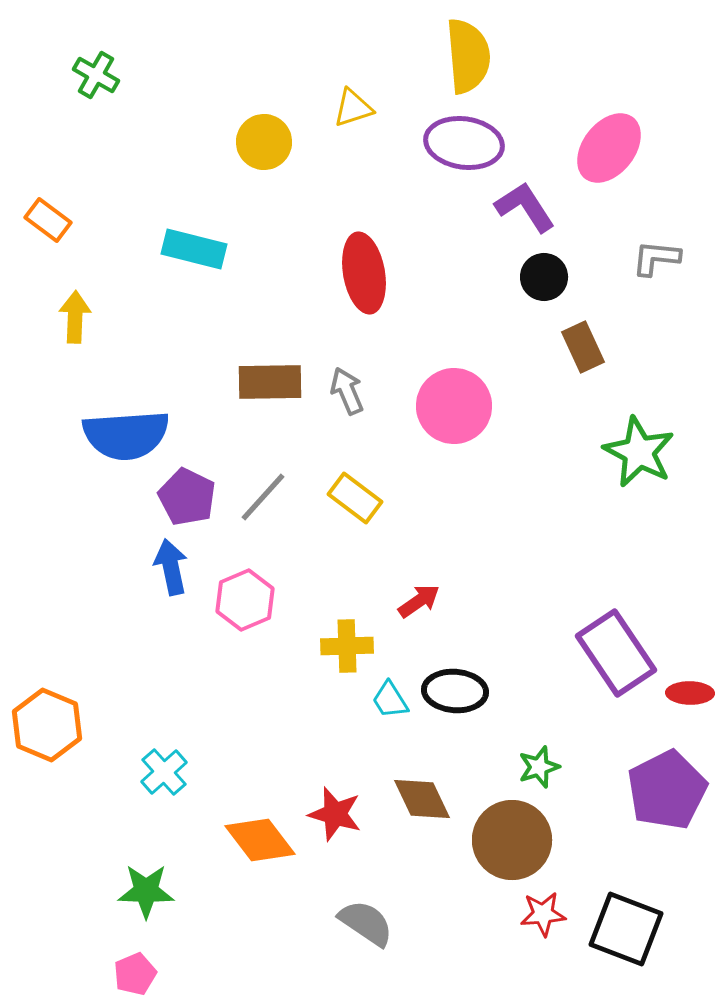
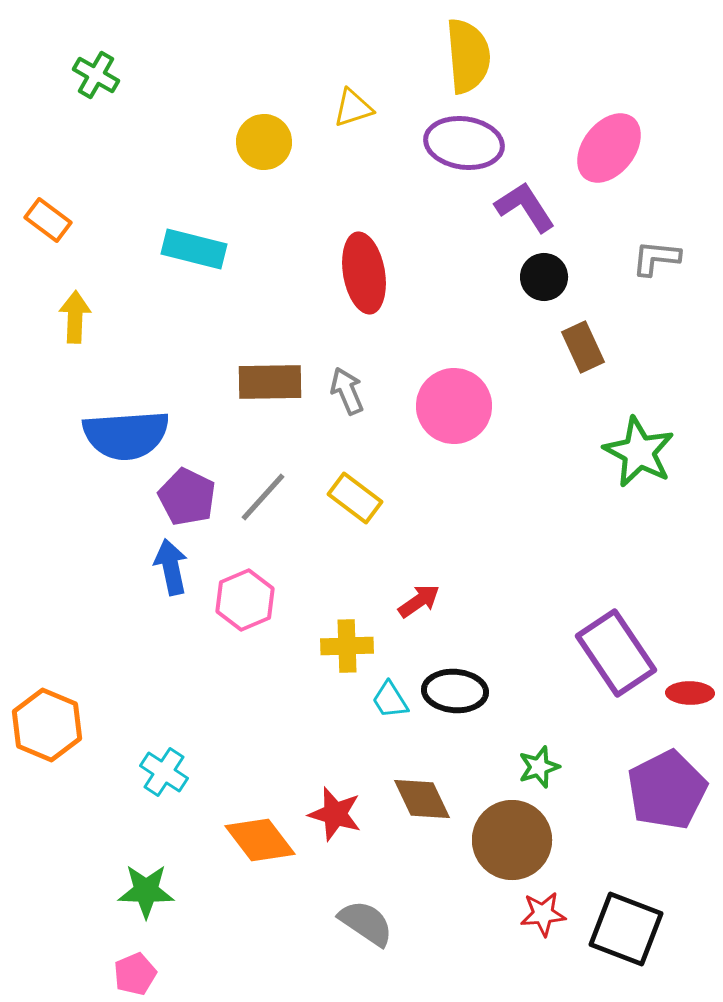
cyan cross at (164, 772): rotated 15 degrees counterclockwise
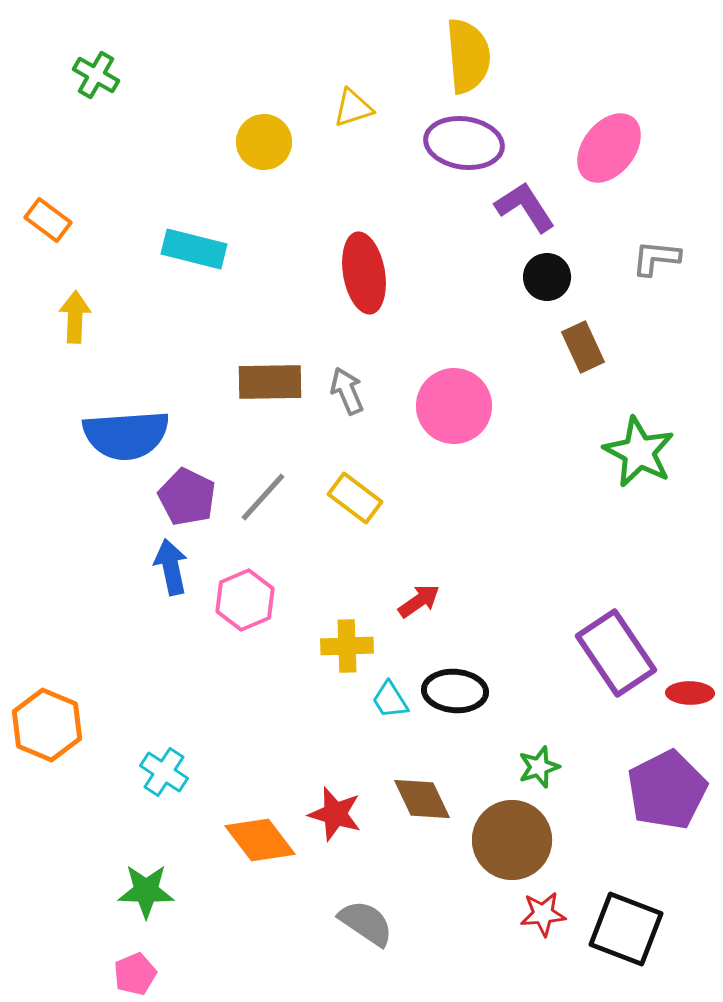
black circle at (544, 277): moved 3 px right
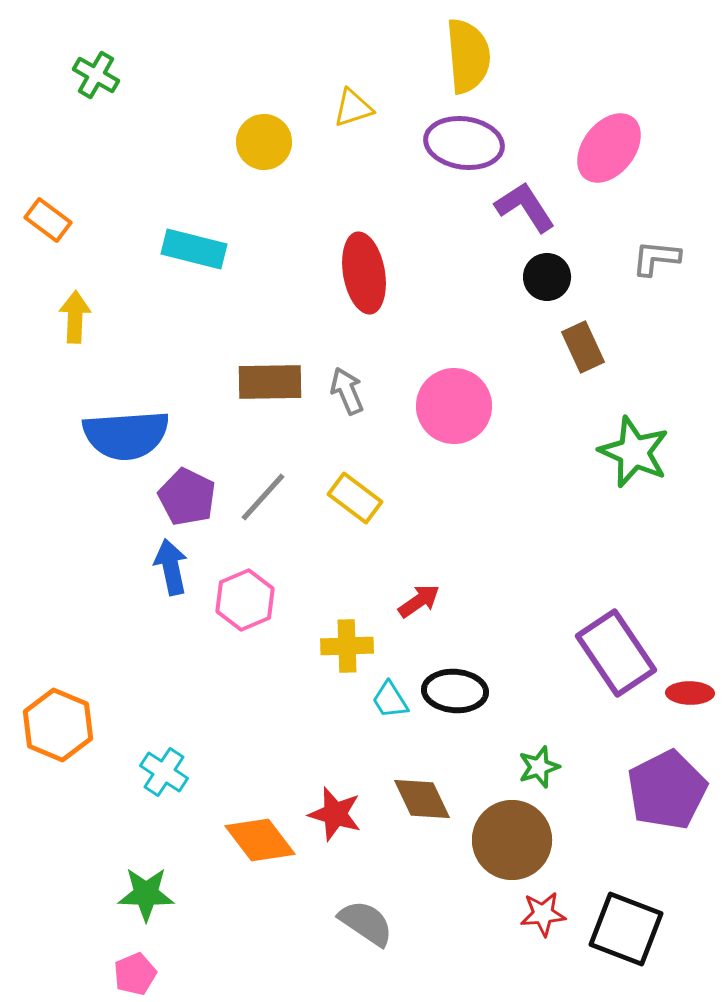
green star at (639, 452): moved 5 px left; rotated 4 degrees counterclockwise
orange hexagon at (47, 725): moved 11 px right
green star at (146, 891): moved 3 px down
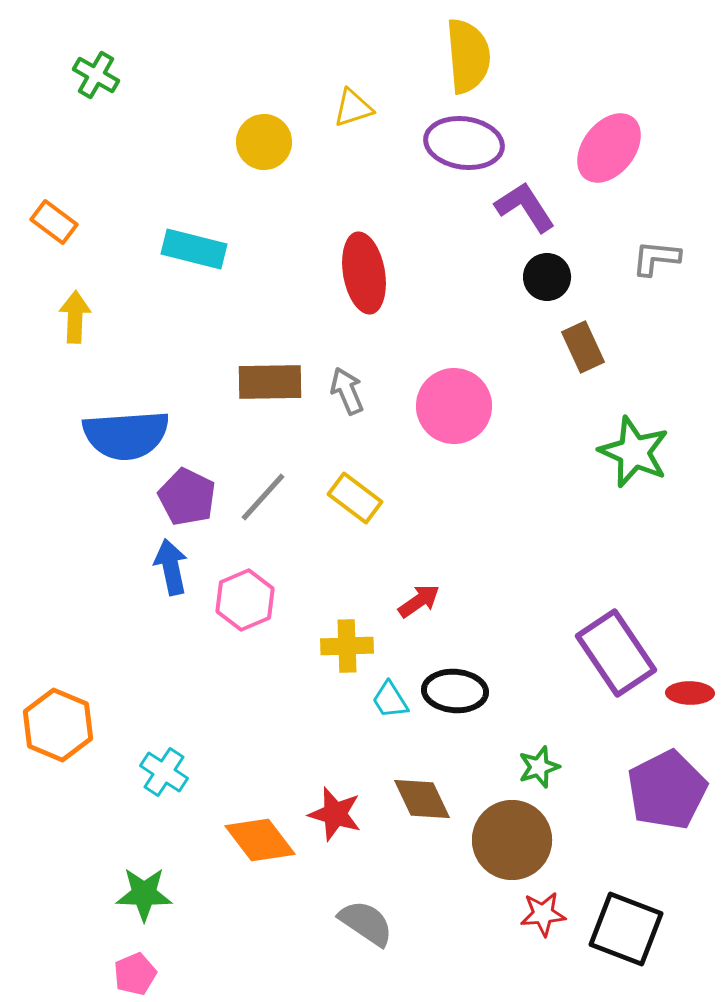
orange rectangle at (48, 220): moved 6 px right, 2 px down
green star at (146, 894): moved 2 px left
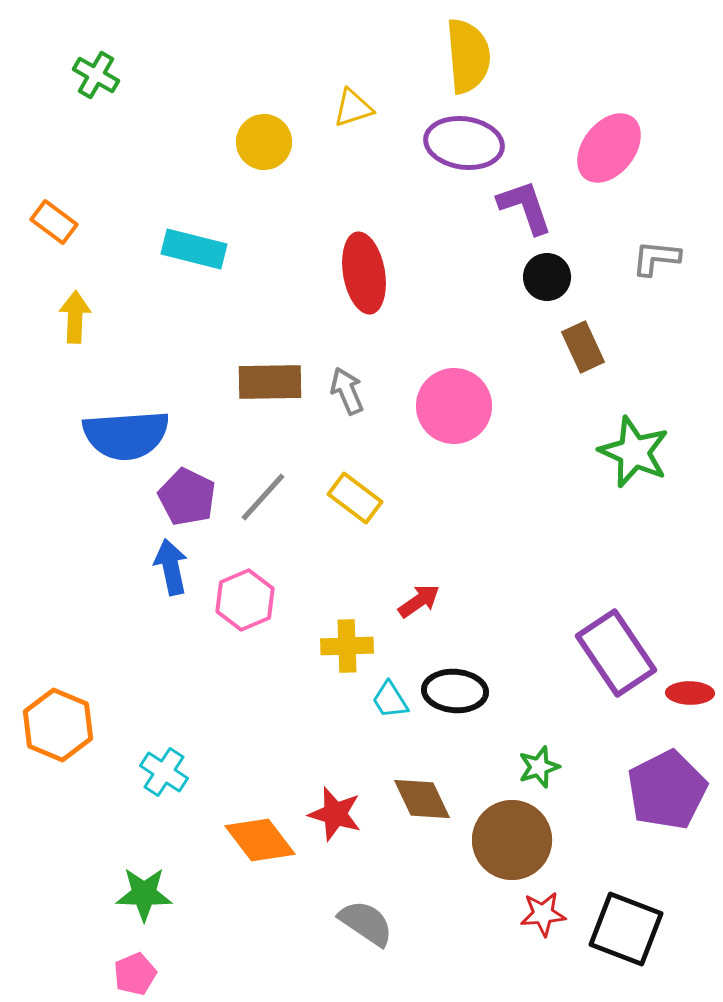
purple L-shape at (525, 207): rotated 14 degrees clockwise
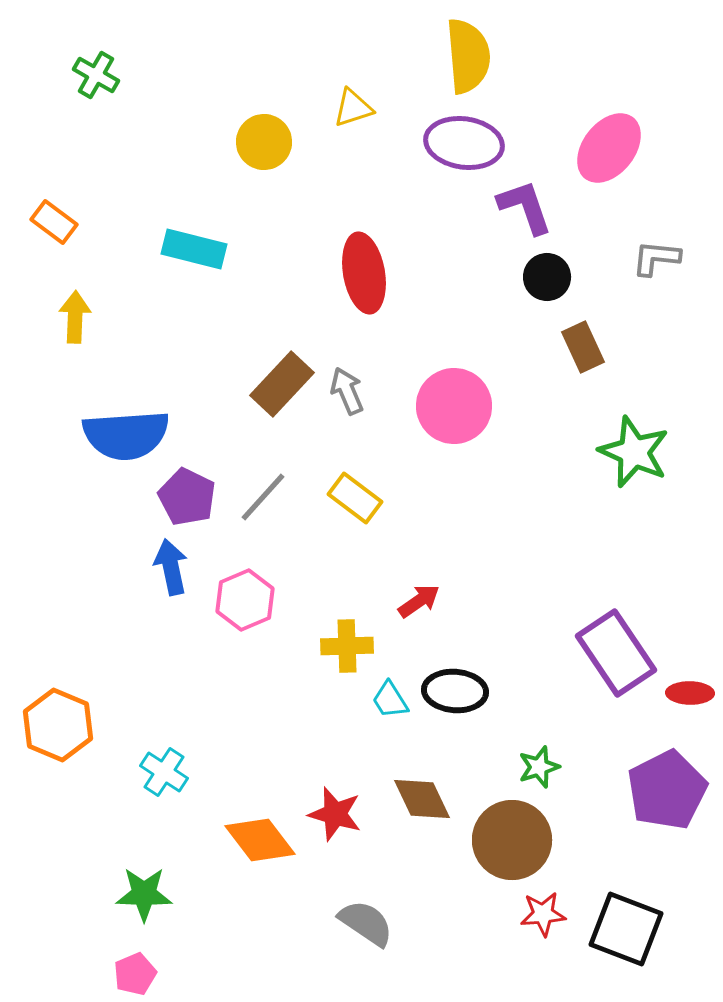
brown rectangle at (270, 382): moved 12 px right, 2 px down; rotated 46 degrees counterclockwise
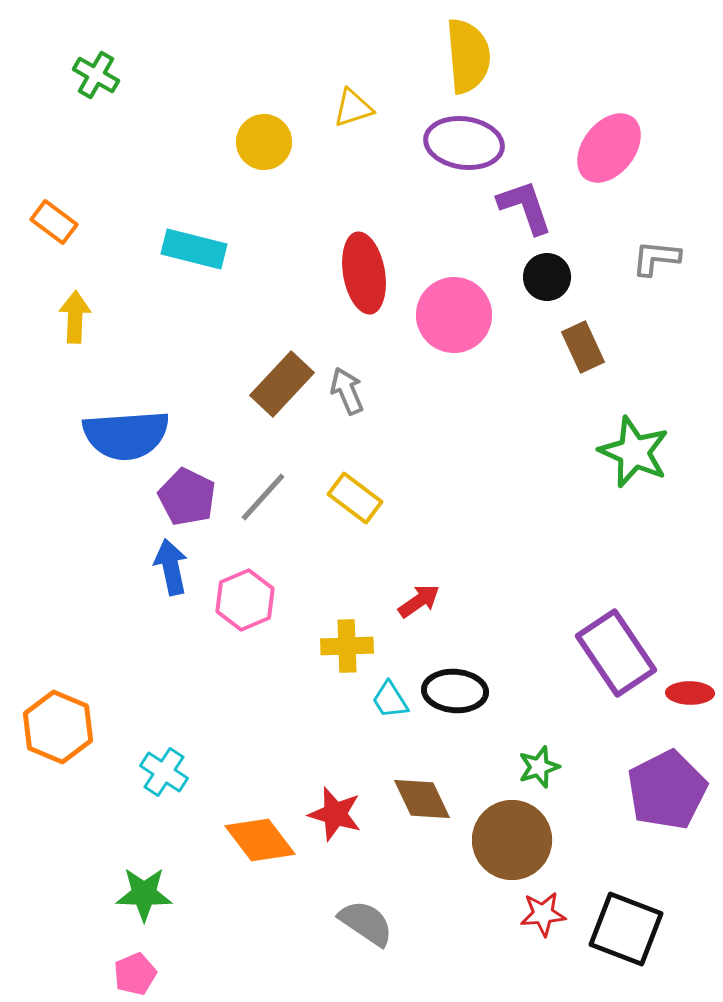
pink circle at (454, 406): moved 91 px up
orange hexagon at (58, 725): moved 2 px down
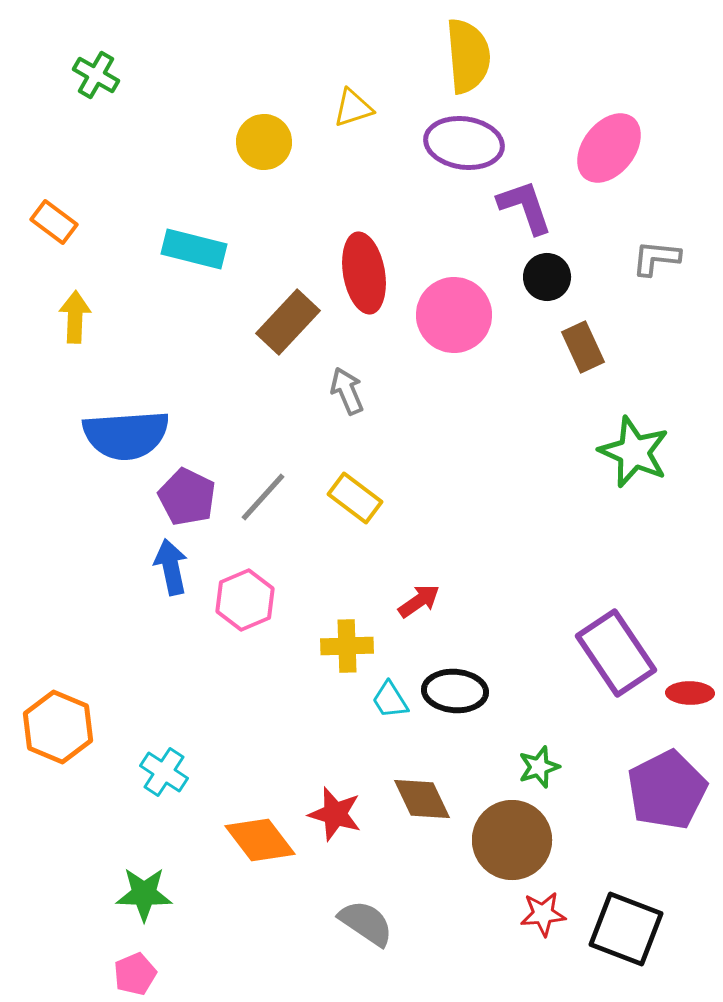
brown rectangle at (282, 384): moved 6 px right, 62 px up
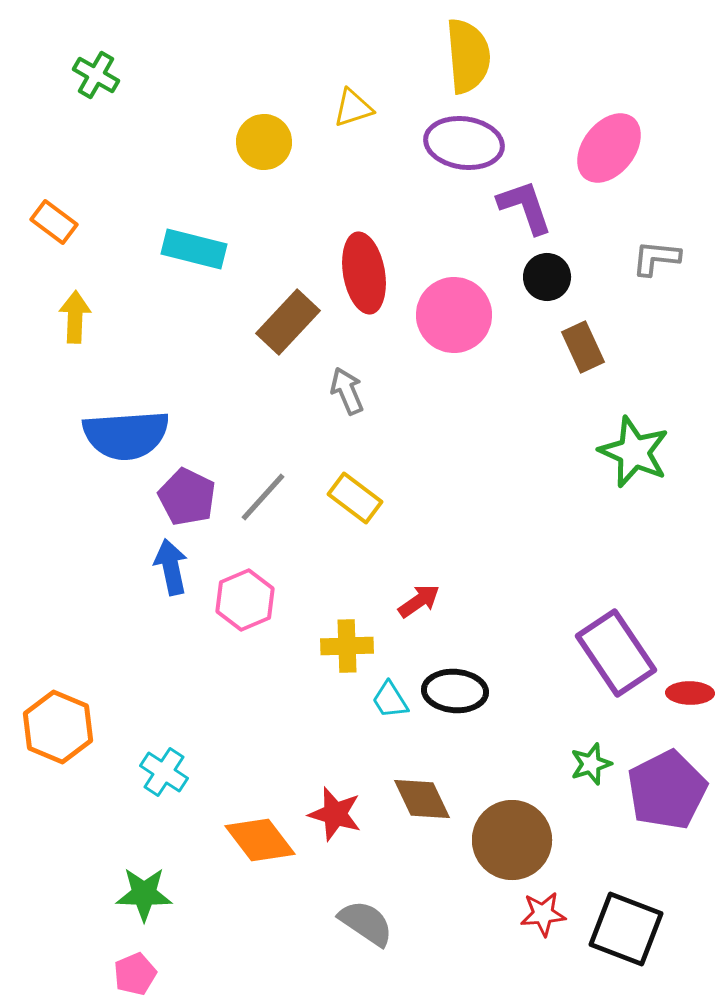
green star at (539, 767): moved 52 px right, 3 px up
